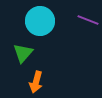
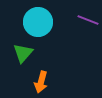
cyan circle: moved 2 px left, 1 px down
orange arrow: moved 5 px right
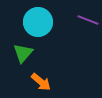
orange arrow: rotated 65 degrees counterclockwise
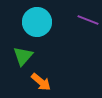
cyan circle: moved 1 px left
green triangle: moved 3 px down
